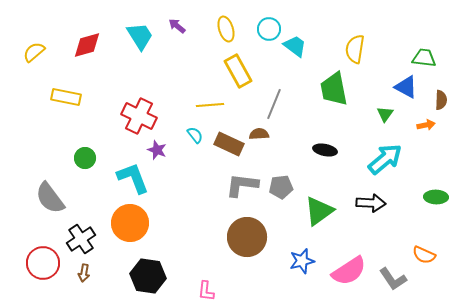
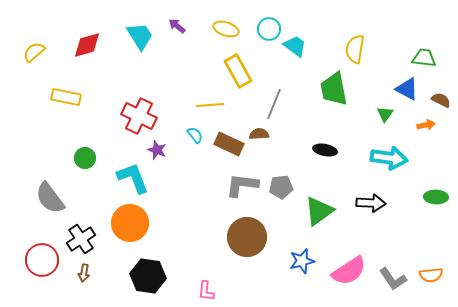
yellow ellipse at (226, 29): rotated 55 degrees counterclockwise
blue triangle at (406, 87): moved 1 px right, 2 px down
brown semicircle at (441, 100): rotated 66 degrees counterclockwise
cyan arrow at (385, 159): moved 4 px right, 1 px up; rotated 48 degrees clockwise
orange semicircle at (424, 255): moved 7 px right, 20 px down; rotated 30 degrees counterclockwise
red circle at (43, 263): moved 1 px left, 3 px up
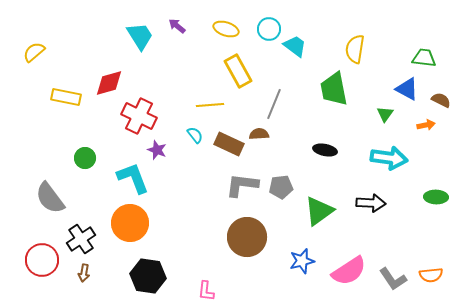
red diamond at (87, 45): moved 22 px right, 38 px down
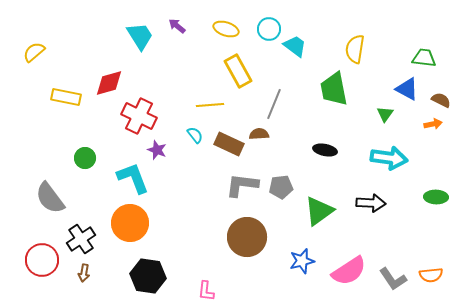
orange arrow at (426, 125): moved 7 px right, 1 px up
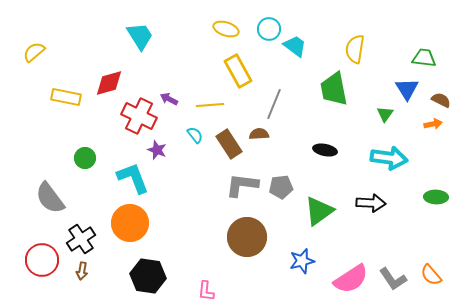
purple arrow at (177, 26): moved 8 px left, 73 px down; rotated 12 degrees counterclockwise
blue triangle at (407, 89): rotated 30 degrees clockwise
brown rectangle at (229, 144): rotated 32 degrees clockwise
pink semicircle at (349, 271): moved 2 px right, 8 px down
brown arrow at (84, 273): moved 2 px left, 2 px up
orange semicircle at (431, 275): rotated 55 degrees clockwise
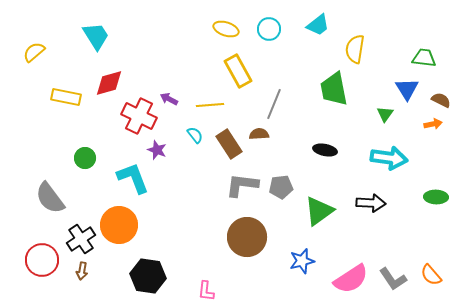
cyan trapezoid at (140, 36): moved 44 px left
cyan trapezoid at (295, 46): moved 23 px right, 21 px up; rotated 105 degrees clockwise
orange circle at (130, 223): moved 11 px left, 2 px down
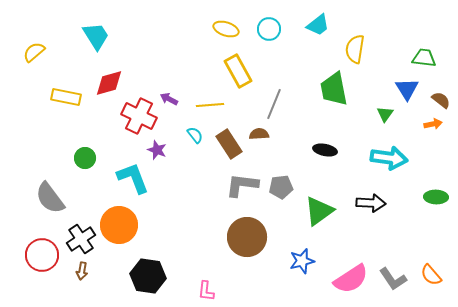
brown semicircle at (441, 100): rotated 12 degrees clockwise
red circle at (42, 260): moved 5 px up
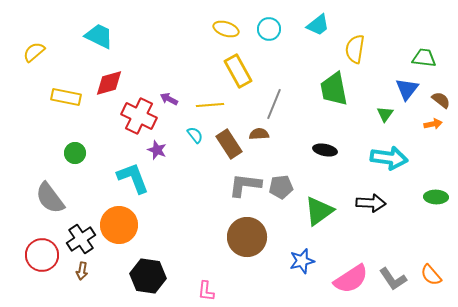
cyan trapezoid at (96, 36): moved 3 px right; rotated 32 degrees counterclockwise
blue triangle at (407, 89): rotated 10 degrees clockwise
green circle at (85, 158): moved 10 px left, 5 px up
gray L-shape at (242, 185): moved 3 px right
